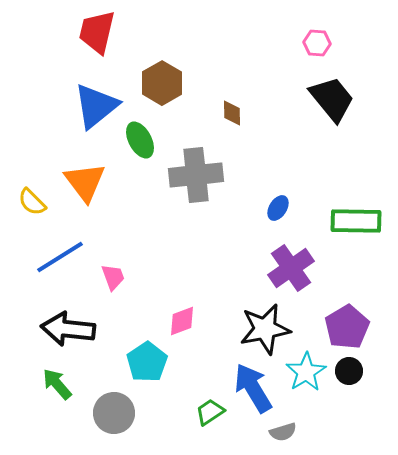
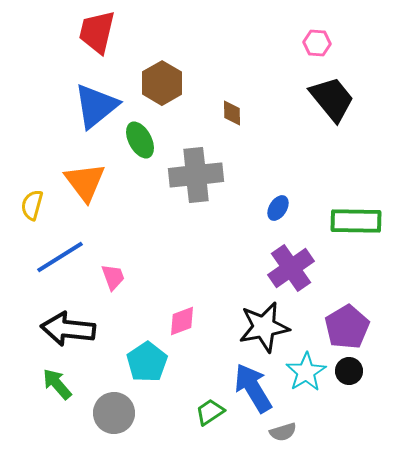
yellow semicircle: moved 3 px down; rotated 60 degrees clockwise
black star: moved 1 px left, 2 px up
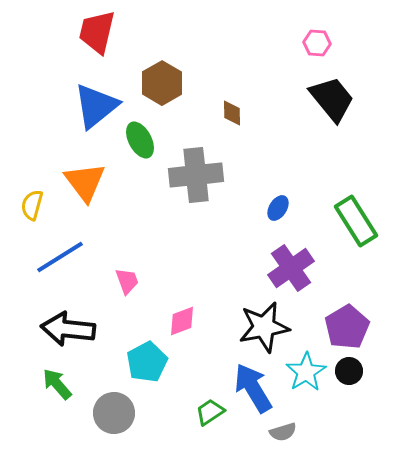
green rectangle: rotated 57 degrees clockwise
pink trapezoid: moved 14 px right, 4 px down
cyan pentagon: rotated 6 degrees clockwise
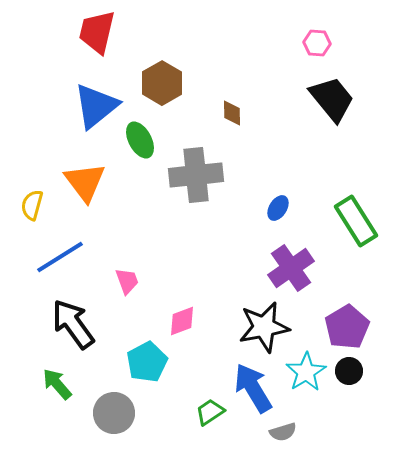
black arrow: moved 5 px right, 5 px up; rotated 48 degrees clockwise
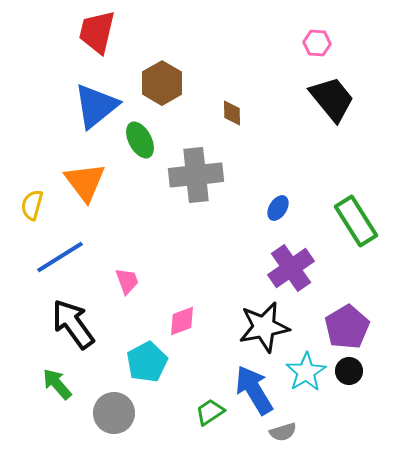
blue arrow: moved 1 px right, 2 px down
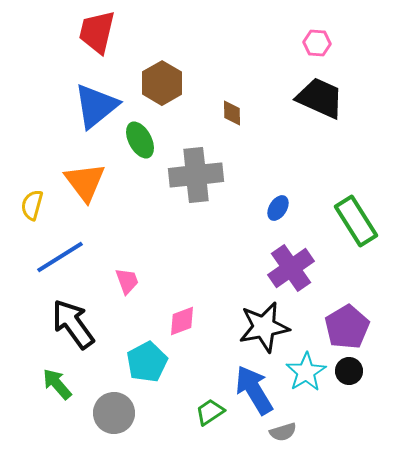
black trapezoid: moved 12 px left, 1 px up; rotated 27 degrees counterclockwise
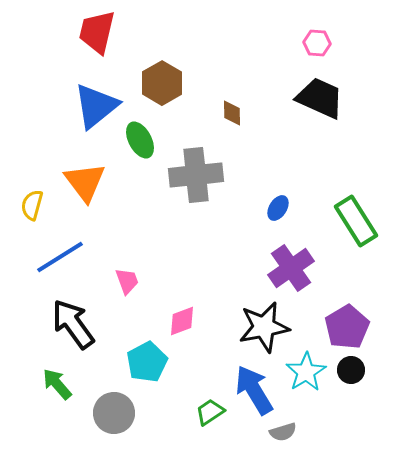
black circle: moved 2 px right, 1 px up
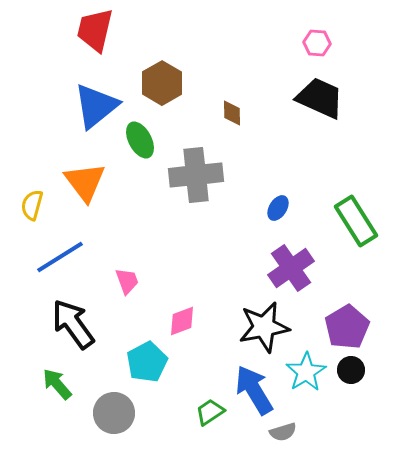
red trapezoid: moved 2 px left, 2 px up
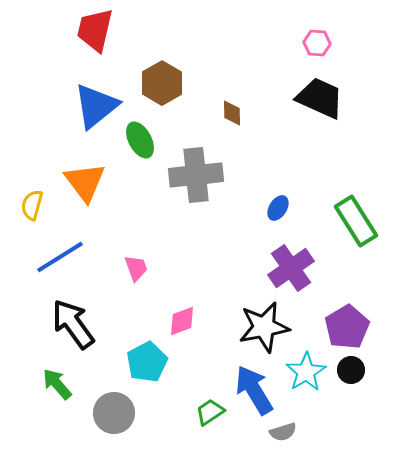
pink trapezoid: moved 9 px right, 13 px up
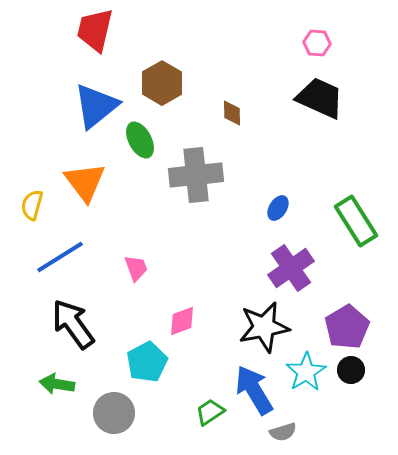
green arrow: rotated 40 degrees counterclockwise
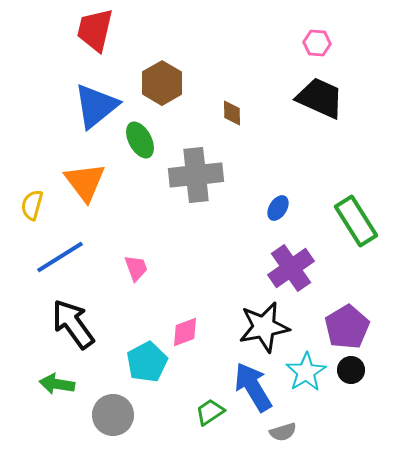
pink diamond: moved 3 px right, 11 px down
blue arrow: moved 1 px left, 3 px up
gray circle: moved 1 px left, 2 px down
